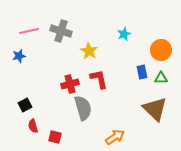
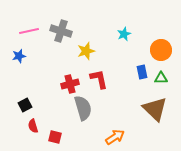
yellow star: moved 3 px left; rotated 24 degrees clockwise
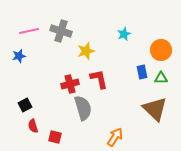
orange arrow: rotated 24 degrees counterclockwise
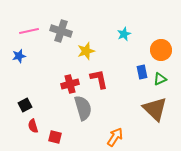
green triangle: moved 1 px left, 1 px down; rotated 24 degrees counterclockwise
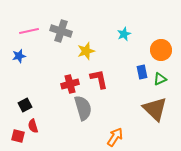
red square: moved 37 px left, 1 px up
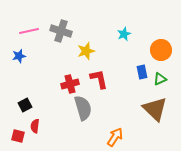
red semicircle: moved 2 px right; rotated 24 degrees clockwise
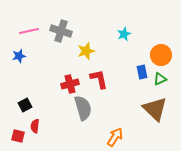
orange circle: moved 5 px down
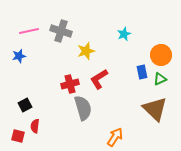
red L-shape: rotated 110 degrees counterclockwise
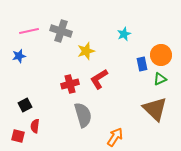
blue rectangle: moved 8 px up
gray semicircle: moved 7 px down
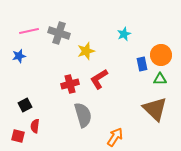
gray cross: moved 2 px left, 2 px down
green triangle: rotated 24 degrees clockwise
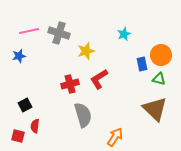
green triangle: moved 1 px left; rotated 16 degrees clockwise
